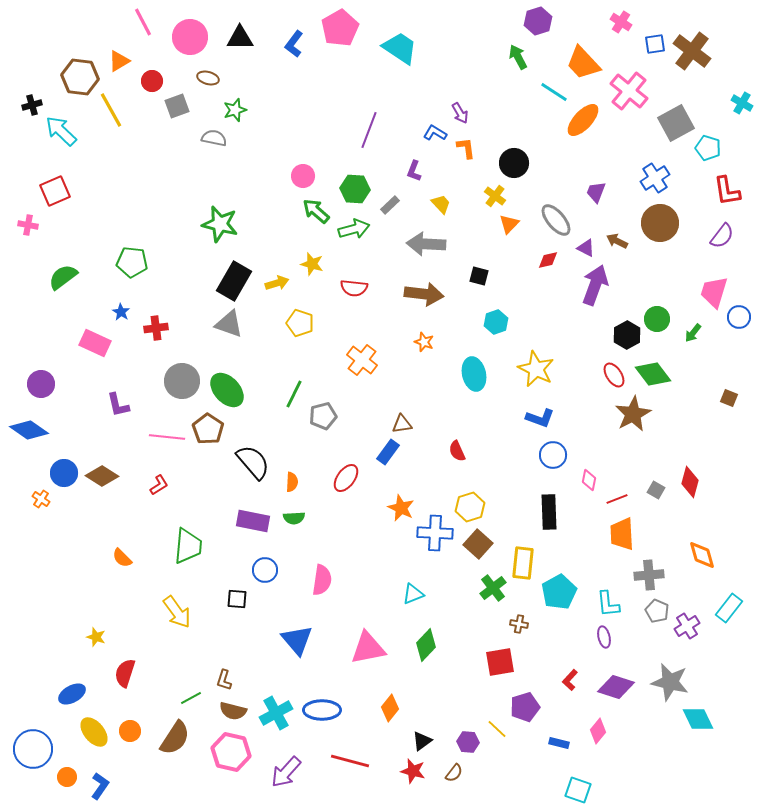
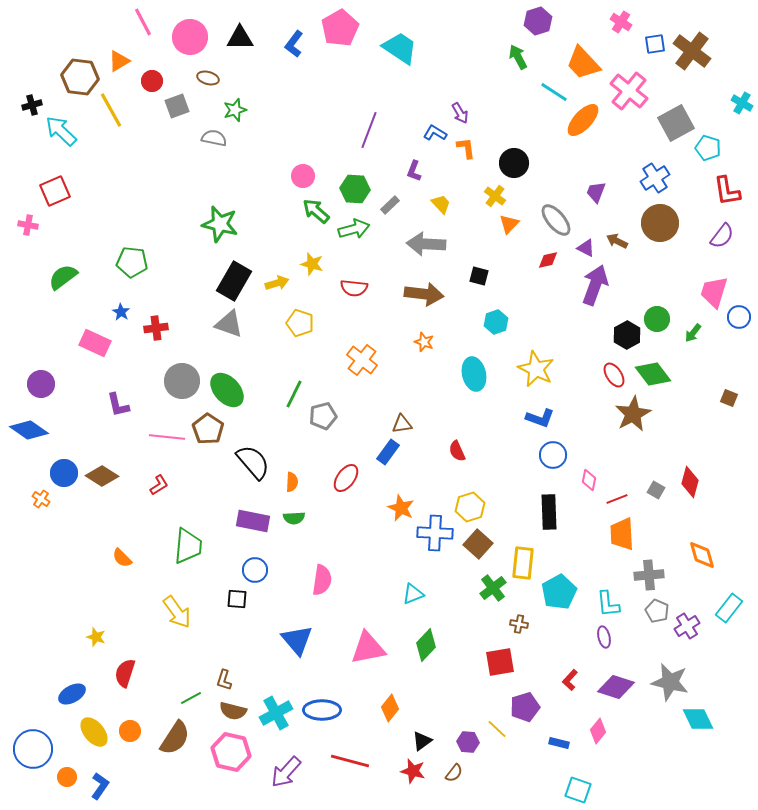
blue circle at (265, 570): moved 10 px left
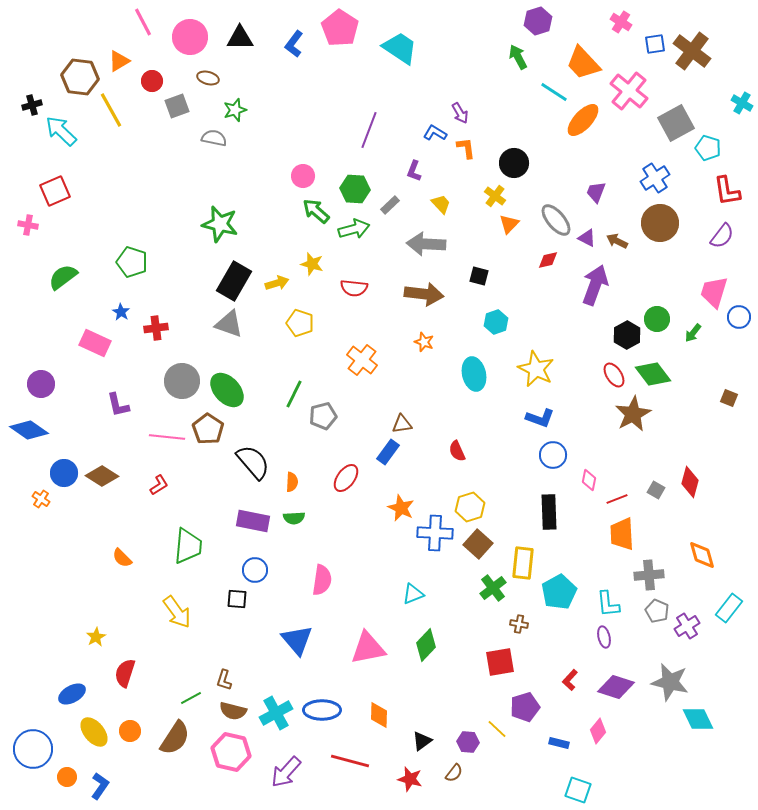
pink pentagon at (340, 28): rotated 9 degrees counterclockwise
purple triangle at (586, 248): moved 1 px right, 10 px up
green pentagon at (132, 262): rotated 12 degrees clockwise
yellow star at (96, 637): rotated 24 degrees clockwise
orange diamond at (390, 708): moved 11 px left, 7 px down; rotated 36 degrees counterclockwise
red star at (413, 771): moved 3 px left, 8 px down
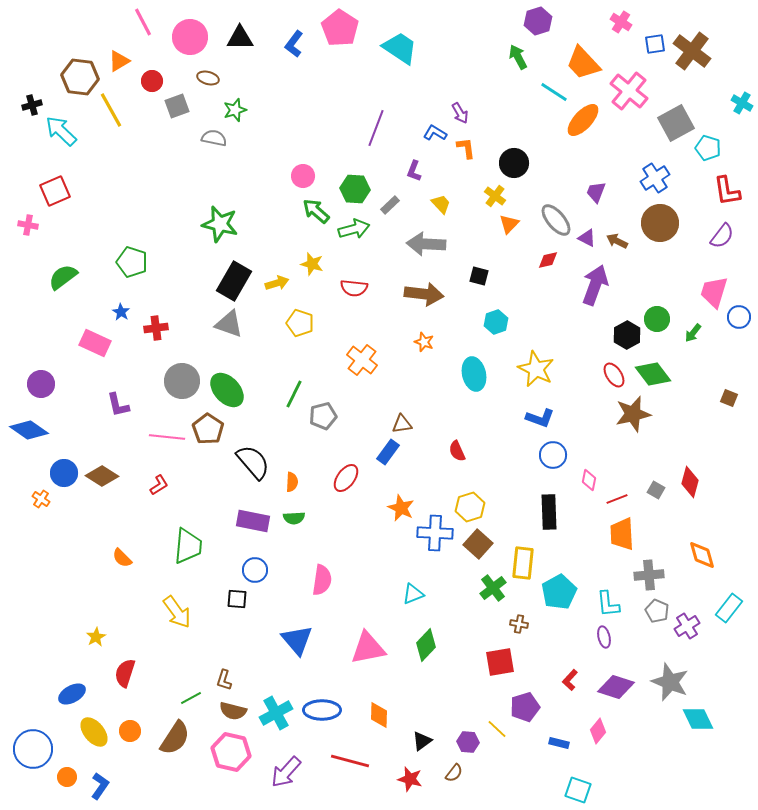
purple line at (369, 130): moved 7 px right, 2 px up
brown star at (633, 414): rotated 15 degrees clockwise
gray star at (670, 682): rotated 9 degrees clockwise
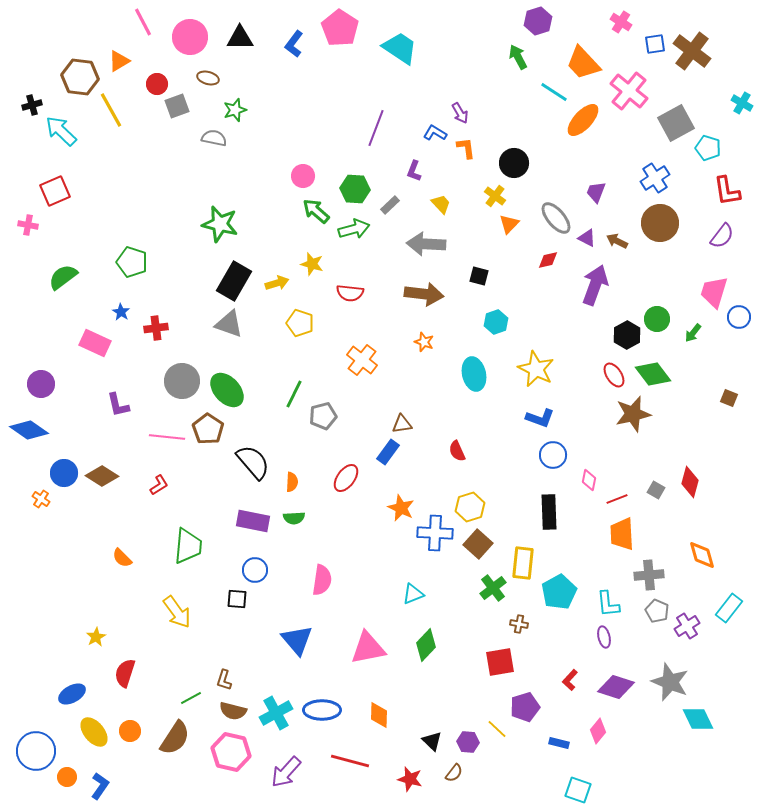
red circle at (152, 81): moved 5 px right, 3 px down
gray ellipse at (556, 220): moved 2 px up
red semicircle at (354, 288): moved 4 px left, 5 px down
black triangle at (422, 741): moved 10 px right; rotated 40 degrees counterclockwise
blue circle at (33, 749): moved 3 px right, 2 px down
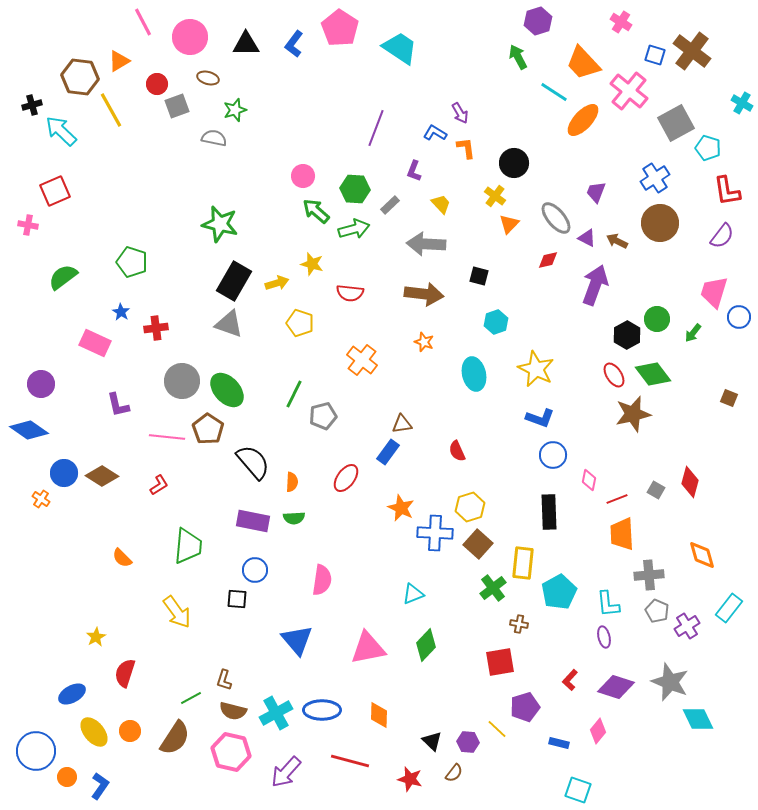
black triangle at (240, 38): moved 6 px right, 6 px down
blue square at (655, 44): moved 11 px down; rotated 25 degrees clockwise
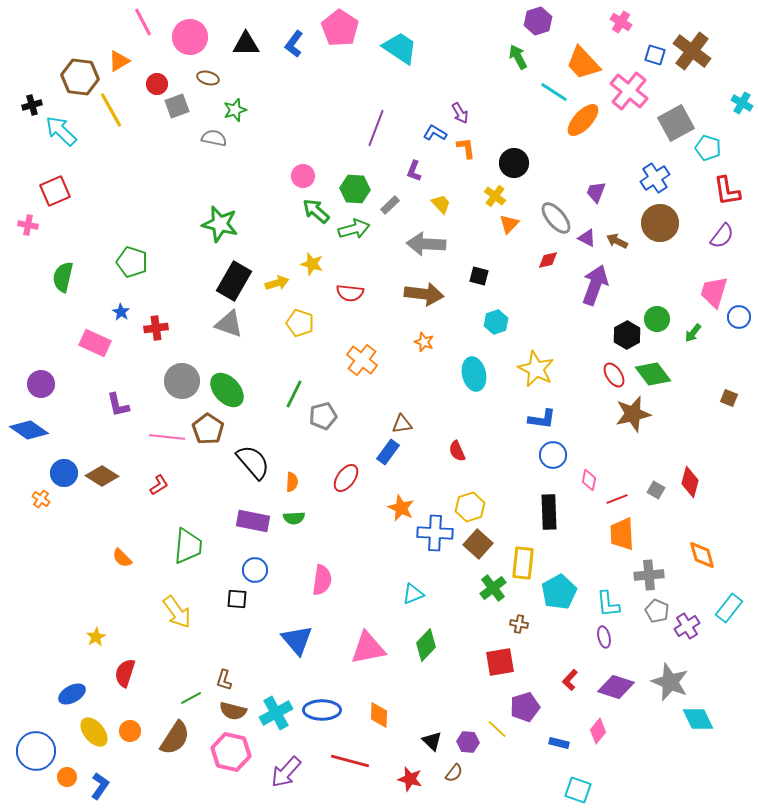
green semicircle at (63, 277): rotated 40 degrees counterclockwise
blue L-shape at (540, 418): moved 2 px right, 1 px down; rotated 12 degrees counterclockwise
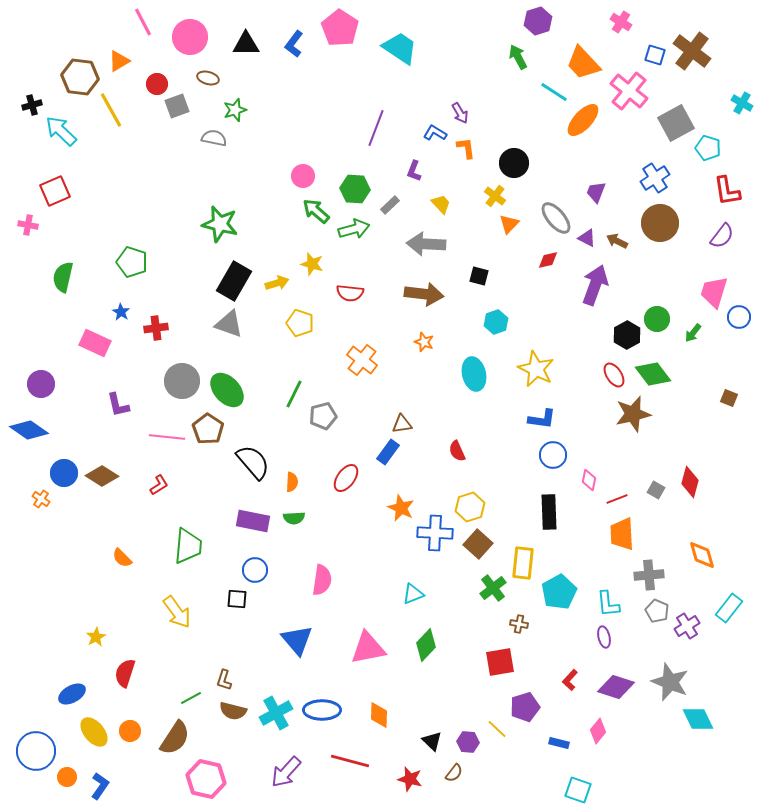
pink hexagon at (231, 752): moved 25 px left, 27 px down
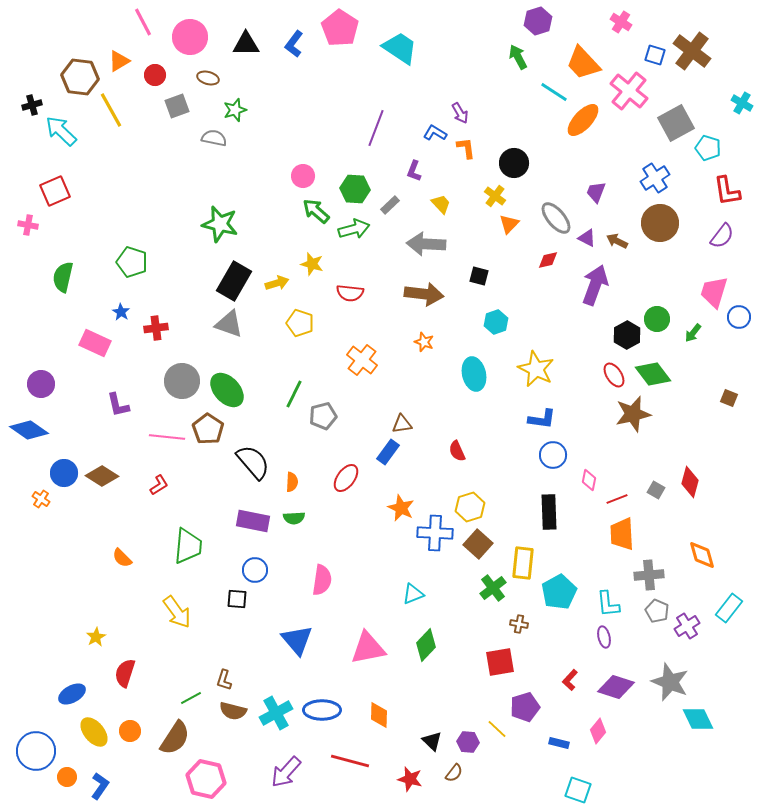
red circle at (157, 84): moved 2 px left, 9 px up
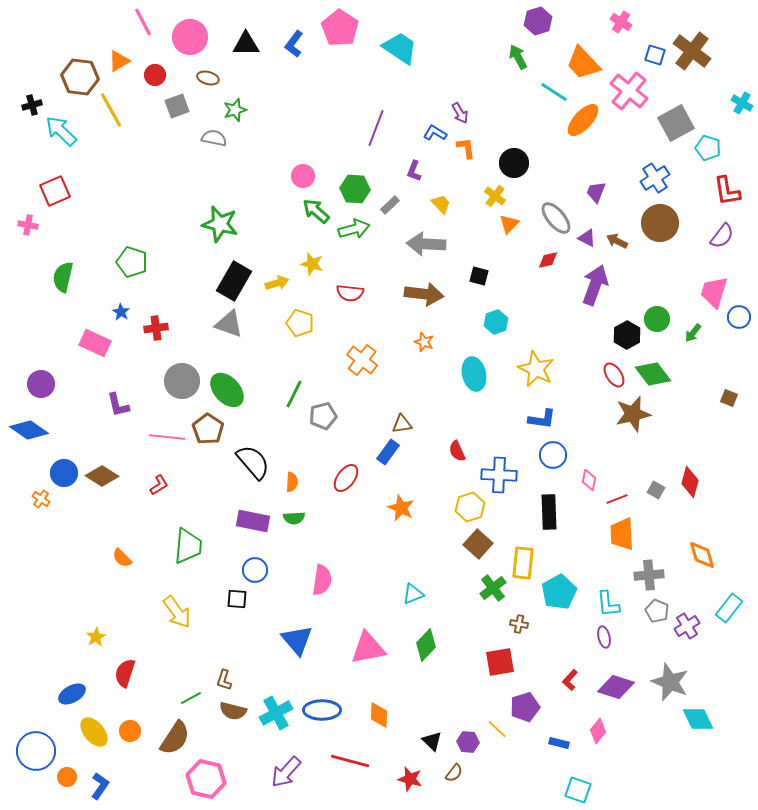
blue cross at (435, 533): moved 64 px right, 58 px up
